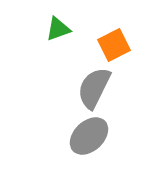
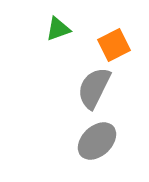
gray ellipse: moved 8 px right, 5 px down
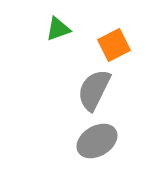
gray semicircle: moved 2 px down
gray ellipse: rotated 12 degrees clockwise
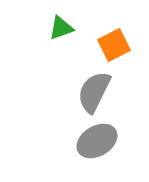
green triangle: moved 3 px right, 1 px up
gray semicircle: moved 2 px down
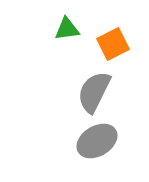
green triangle: moved 6 px right, 1 px down; rotated 12 degrees clockwise
orange square: moved 1 px left, 1 px up
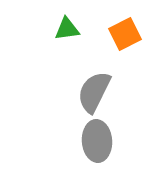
orange square: moved 12 px right, 10 px up
gray ellipse: rotated 63 degrees counterclockwise
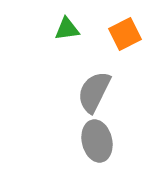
gray ellipse: rotated 9 degrees counterclockwise
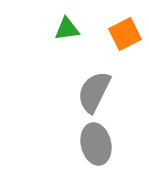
gray ellipse: moved 1 px left, 3 px down
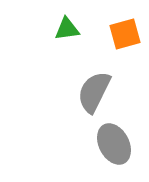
orange square: rotated 12 degrees clockwise
gray ellipse: moved 18 px right; rotated 15 degrees counterclockwise
